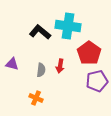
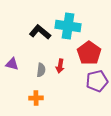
orange cross: rotated 24 degrees counterclockwise
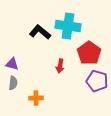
gray semicircle: moved 28 px left, 13 px down
purple pentagon: rotated 30 degrees clockwise
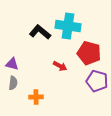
red pentagon: rotated 20 degrees counterclockwise
red arrow: rotated 72 degrees counterclockwise
orange cross: moved 1 px up
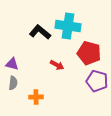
red arrow: moved 3 px left, 1 px up
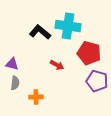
gray semicircle: moved 2 px right
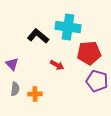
cyan cross: moved 1 px down
black L-shape: moved 2 px left, 4 px down
red pentagon: rotated 20 degrees counterclockwise
purple triangle: rotated 32 degrees clockwise
gray semicircle: moved 6 px down
orange cross: moved 1 px left, 3 px up
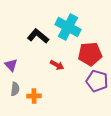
cyan cross: rotated 20 degrees clockwise
red pentagon: moved 1 px right, 1 px down
purple triangle: moved 1 px left, 1 px down
orange cross: moved 1 px left, 2 px down
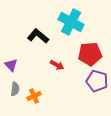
cyan cross: moved 3 px right, 5 px up
orange cross: rotated 24 degrees counterclockwise
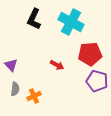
black L-shape: moved 4 px left, 17 px up; rotated 105 degrees counterclockwise
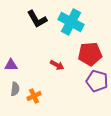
black L-shape: moved 3 px right; rotated 55 degrees counterclockwise
purple triangle: rotated 48 degrees counterclockwise
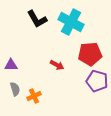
gray semicircle: rotated 24 degrees counterclockwise
